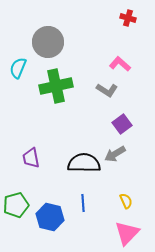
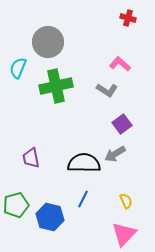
blue line: moved 4 px up; rotated 30 degrees clockwise
pink triangle: moved 3 px left, 1 px down
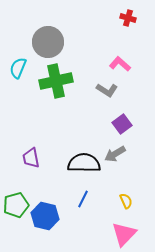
green cross: moved 5 px up
blue hexagon: moved 5 px left, 1 px up
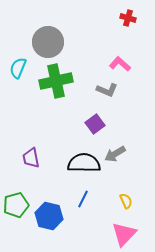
gray L-shape: rotated 10 degrees counterclockwise
purple square: moved 27 px left
blue hexagon: moved 4 px right
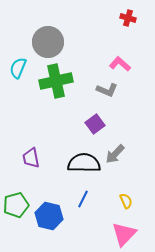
gray arrow: rotated 15 degrees counterclockwise
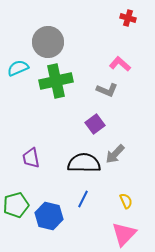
cyan semicircle: rotated 45 degrees clockwise
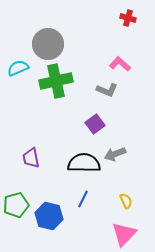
gray circle: moved 2 px down
gray arrow: rotated 25 degrees clockwise
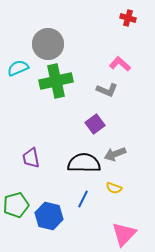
yellow semicircle: moved 12 px left, 13 px up; rotated 133 degrees clockwise
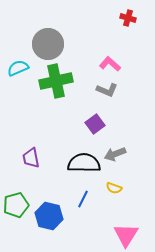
pink L-shape: moved 10 px left
pink triangle: moved 2 px right, 1 px down; rotated 12 degrees counterclockwise
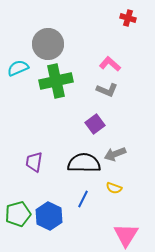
purple trapezoid: moved 3 px right, 4 px down; rotated 20 degrees clockwise
green pentagon: moved 2 px right, 9 px down
blue hexagon: rotated 12 degrees clockwise
